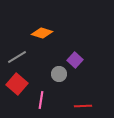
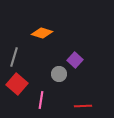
gray line: moved 3 px left; rotated 42 degrees counterclockwise
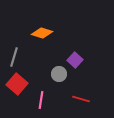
red line: moved 2 px left, 7 px up; rotated 18 degrees clockwise
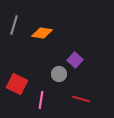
orange diamond: rotated 10 degrees counterclockwise
gray line: moved 32 px up
red square: rotated 15 degrees counterclockwise
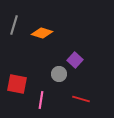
orange diamond: rotated 10 degrees clockwise
red square: rotated 15 degrees counterclockwise
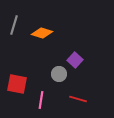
red line: moved 3 px left
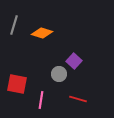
purple square: moved 1 px left, 1 px down
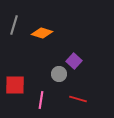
red square: moved 2 px left, 1 px down; rotated 10 degrees counterclockwise
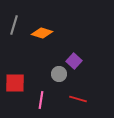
red square: moved 2 px up
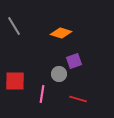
gray line: moved 1 px down; rotated 48 degrees counterclockwise
orange diamond: moved 19 px right
purple square: rotated 28 degrees clockwise
red square: moved 2 px up
pink line: moved 1 px right, 6 px up
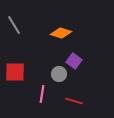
gray line: moved 1 px up
purple square: rotated 35 degrees counterclockwise
red square: moved 9 px up
red line: moved 4 px left, 2 px down
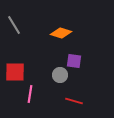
purple square: rotated 28 degrees counterclockwise
gray circle: moved 1 px right, 1 px down
pink line: moved 12 px left
